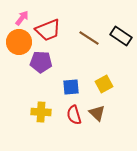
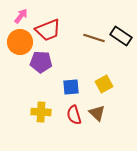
pink arrow: moved 1 px left, 2 px up
brown line: moved 5 px right; rotated 15 degrees counterclockwise
orange circle: moved 1 px right
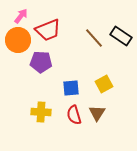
brown line: rotated 30 degrees clockwise
orange circle: moved 2 px left, 2 px up
blue square: moved 1 px down
brown triangle: rotated 18 degrees clockwise
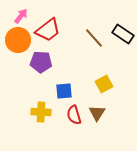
red trapezoid: rotated 16 degrees counterclockwise
black rectangle: moved 2 px right, 2 px up
blue square: moved 7 px left, 3 px down
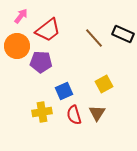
black rectangle: rotated 10 degrees counterclockwise
orange circle: moved 1 px left, 6 px down
blue square: rotated 18 degrees counterclockwise
yellow cross: moved 1 px right; rotated 12 degrees counterclockwise
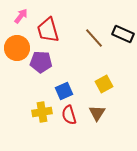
red trapezoid: rotated 112 degrees clockwise
orange circle: moved 2 px down
red semicircle: moved 5 px left
